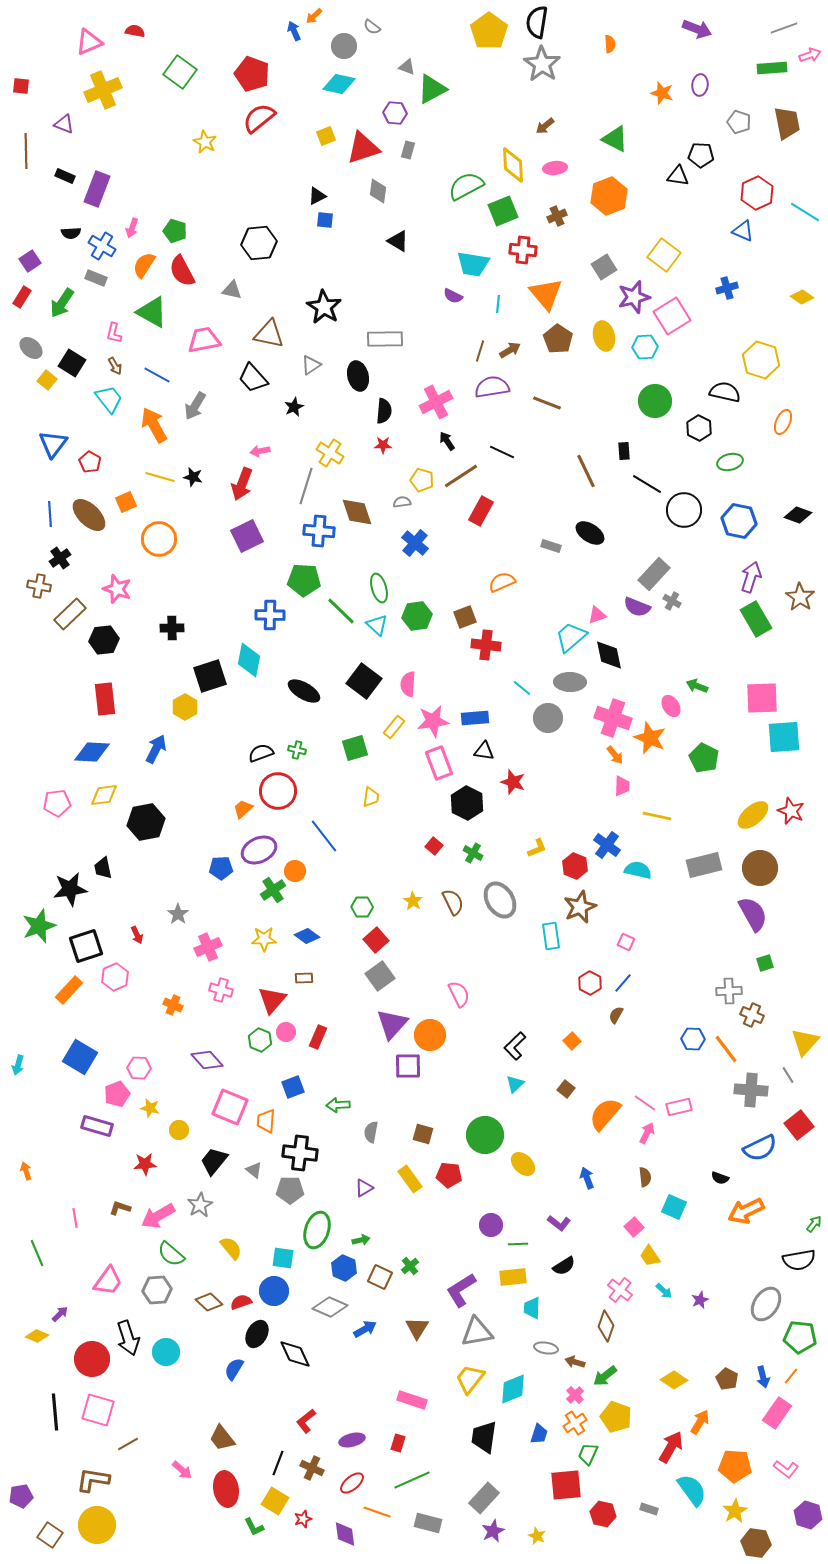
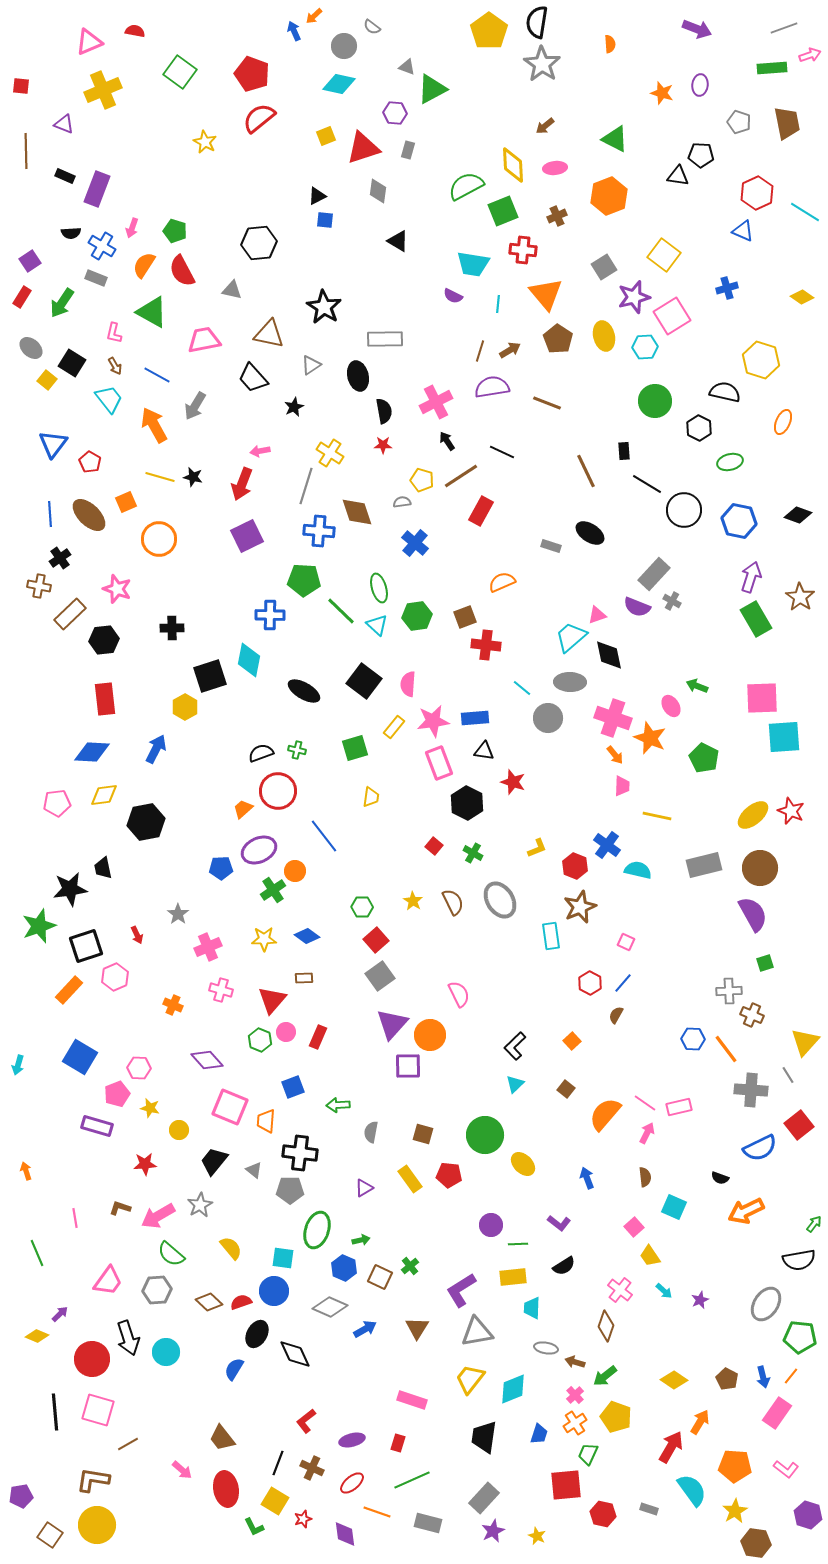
black semicircle at (384, 411): rotated 15 degrees counterclockwise
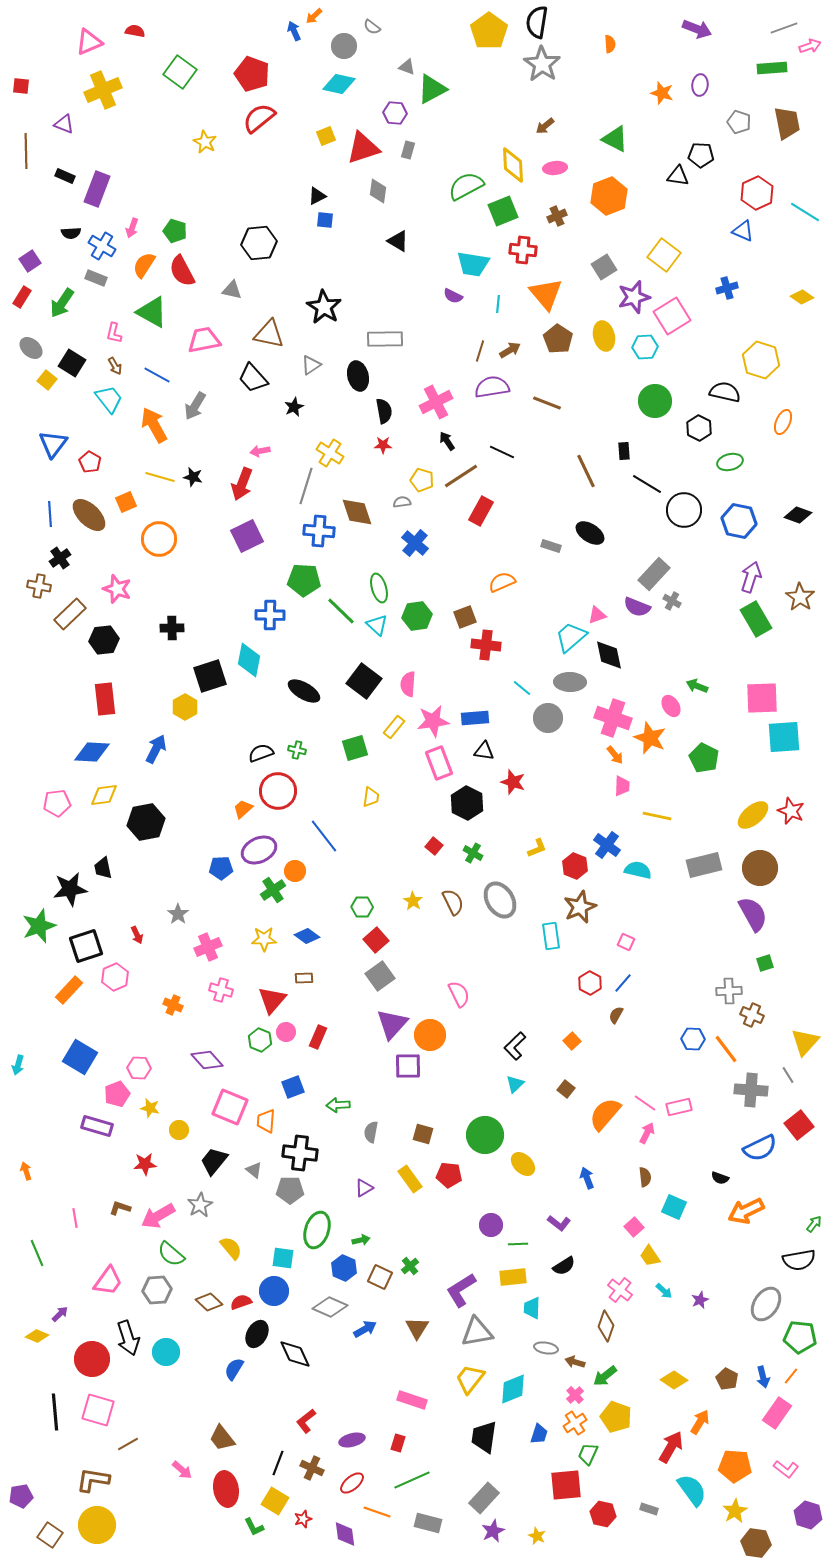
pink arrow at (810, 55): moved 9 px up
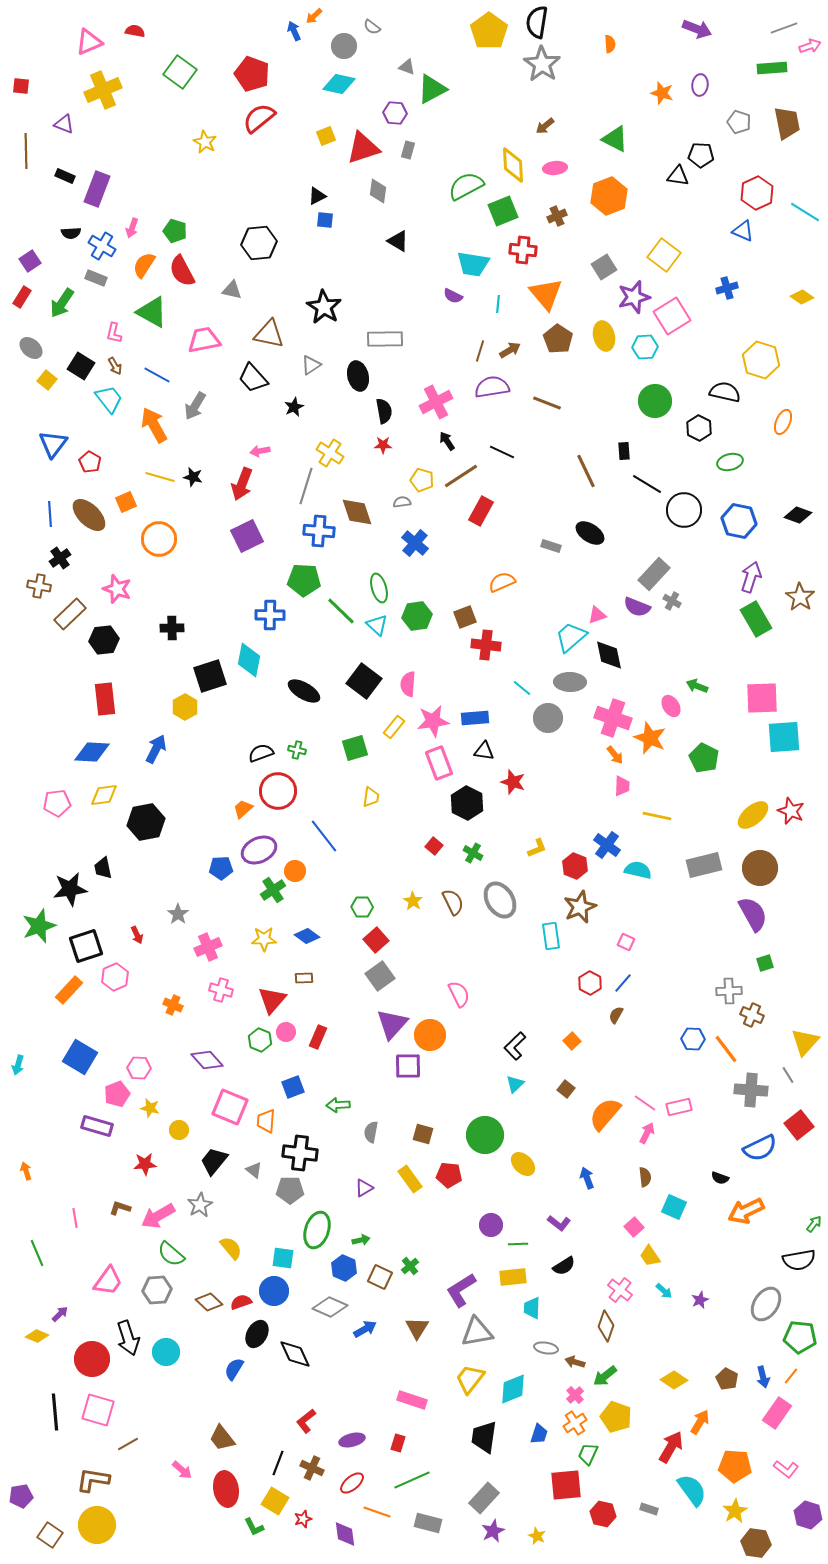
black square at (72, 363): moved 9 px right, 3 px down
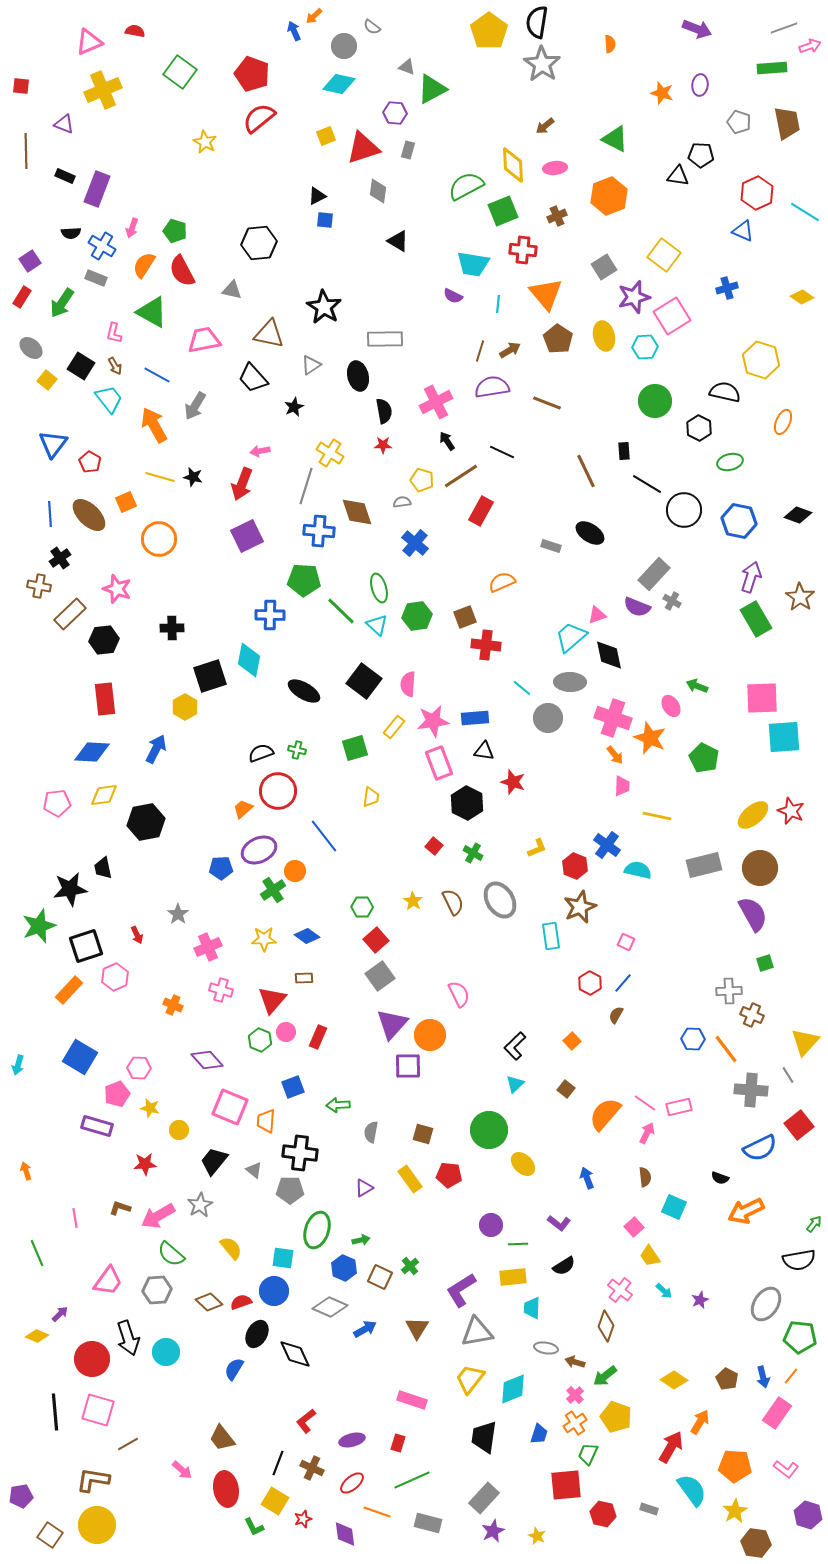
green circle at (485, 1135): moved 4 px right, 5 px up
